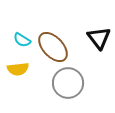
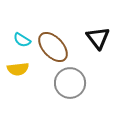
black triangle: moved 1 px left
gray circle: moved 2 px right
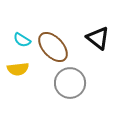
black triangle: rotated 15 degrees counterclockwise
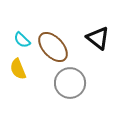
cyan semicircle: rotated 12 degrees clockwise
yellow semicircle: rotated 75 degrees clockwise
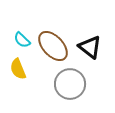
black triangle: moved 8 px left, 9 px down
brown ellipse: moved 1 px up
gray circle: moved 1 px down
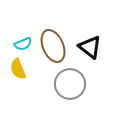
cyan semicircle: moved 1 px right, 4 px down; rotated 66 degrees counterclockwise
brown ellipse: rotated 20 degrees clockwise
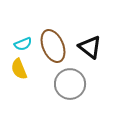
yellow semicircle: moved 1 px right
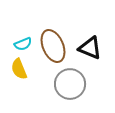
black triangle: moved 1 px down; rotated 15 degrees counterclockwise
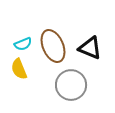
gray circle: moved 1 px right, 1 px down
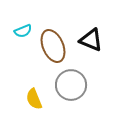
cyan semicircle: moved 13 px up
black triangle: moved 1 px right, 8 px up
yellow semicircle: moved 15 px right, 30 px down
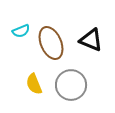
cyan semicircle: moved 2 px left
brown ellipse: moved 2 px left, 3 px up
yellow semicircle: moved 15 px up
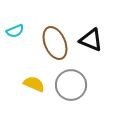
cyan semicircle: moved 6 px left
brown ellipse: moved 4 px right
yellow semicircle: rotated 135 degrees clockwise
